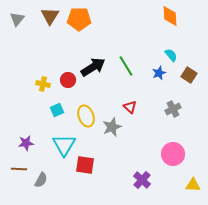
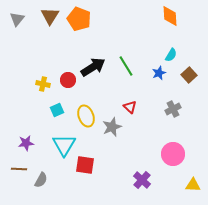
orange pentagon: rotated 20 degrees clockwise
cyan semicircle: rotated 72 degrees clockwise
brown square: rotated 14 degrees clockwise
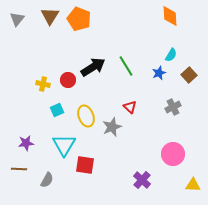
gray cross: moved 2 px up
gray semicircle: moved 6 px right
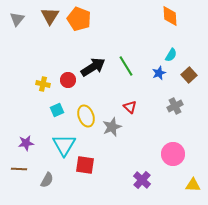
gray cross: moved 2 px right, 1 px up
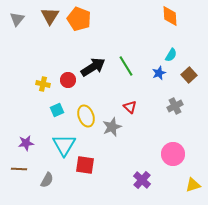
yellow triangle: rotated 21 degrees counterclockwise
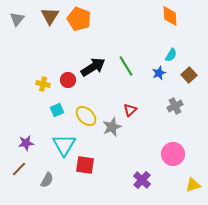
red triangle: moved 3 px down; rotated 32 degrees clockwise
yellow ellipse: rotated 25 degrees counterclockwise
brown line: rotated 49 degrees counterclockwise
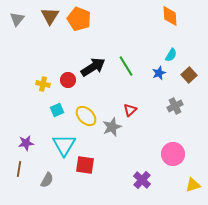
brown line: rotated 35 degrees counterclockwise
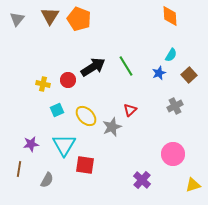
purple star: moved 5 px right, 1 px down
